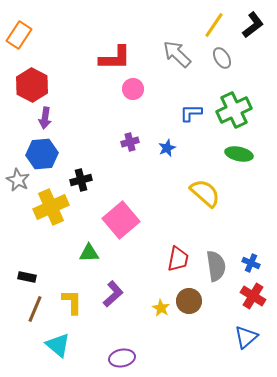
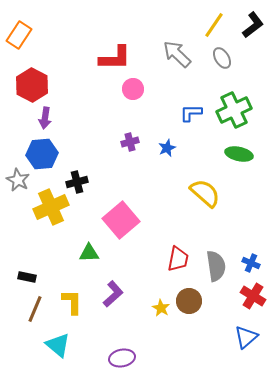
black cross: moved 4 px left, 2 px down
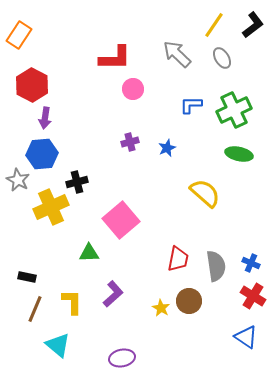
blue L-shape: moved 8 px up
blue triangle: rotated 45 degrees counterclockwise
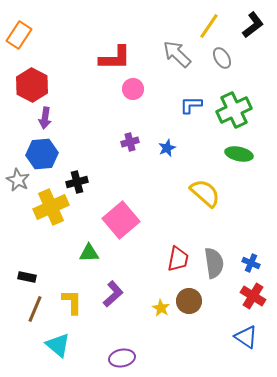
yellow line: moved 5 px left, 1 px down
gray semicircle: moved 2 px left, 3 px up
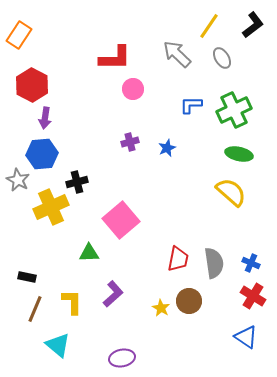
yellow semicircle: moved 26 px right, 1 px up
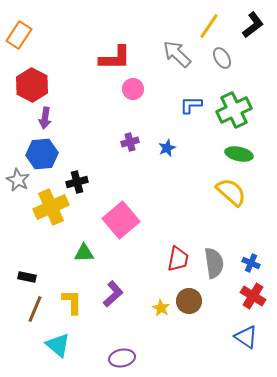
green triangle: moved 5 px left
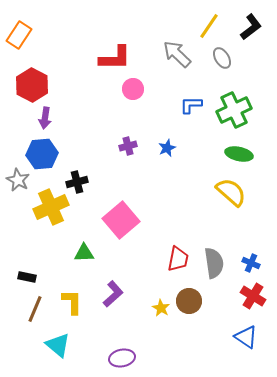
black L-shape: moved 2 px left, 2 px down
purple cross: moved 2 px left, 4 px down
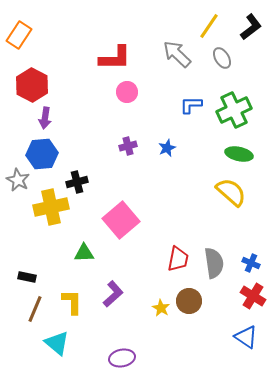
pink circle: moved 6 px left, 3 px down
yellow cross: rotated 12 degrees clockwise
cyan triangle: moved 1 px left, 2 px up
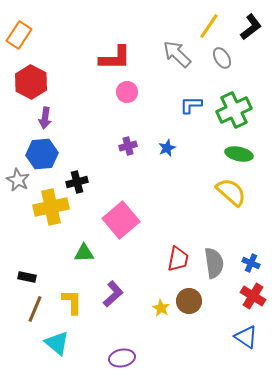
red hexagon: moved 1 px left, 3 px up
